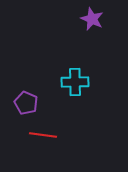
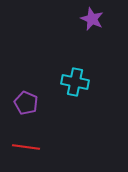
cyan cross: rotated 12 degrees clockwise
red line: moved 17 px left, 12 px down
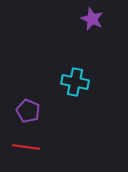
purple pentagon: moved 2 px right, 8 px down
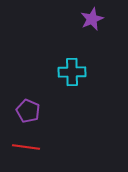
purple star: rotated 25 degrees clockwise
cyan cross: moved 3 px left, 10 px up; rotated 12 degrees counterclockwise
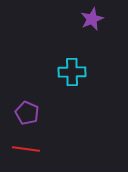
purple pentagon: moved 1 px left, 2 px down
red line: moved 2 px down
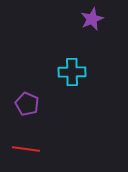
purple pentagon: moved 9 px up
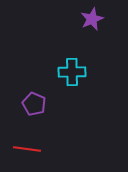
purple pentagon: moved 7 px right
red line: moved 1 px right
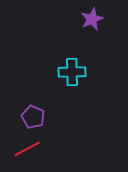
purple pentagon: moved 1 px left, 13 px down
red line: rotated 36 degrees counterclockwise
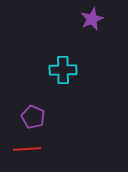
cyan cross: moved 9 px left, 2 px up
red line: rotated 24 degrees clockwise
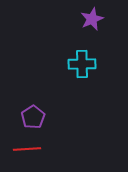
cyan cross: moved 19 px right, 6 px up
purple pentagon: rotated 15 degrees clockwise
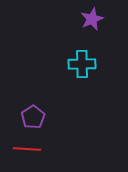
red line: rotated 8 degrees clockwise
